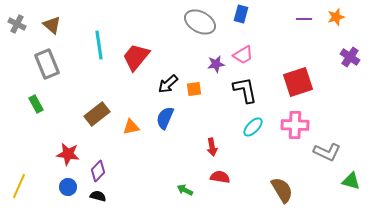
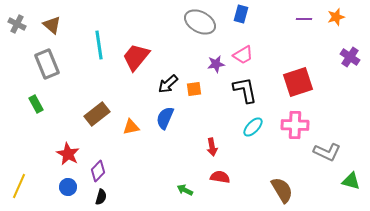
red star: rotated 20 degrees clockwise
black semicircle: moved 3 px right, 1 px down; rotated 91 degrees clockwise
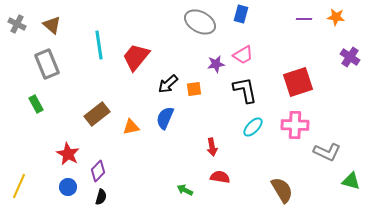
orange star: rotated 24 degrees clockwise
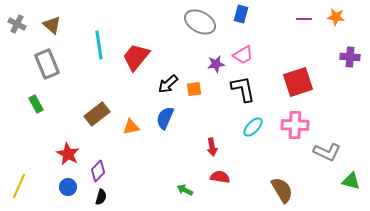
purple cross: rotated 30 degrees counterclockwise
black L-shape: moved 2 px left, 1 px up
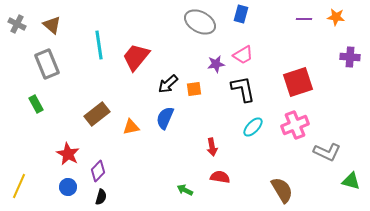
pink cross: rotated 24 degrees counterclockwise
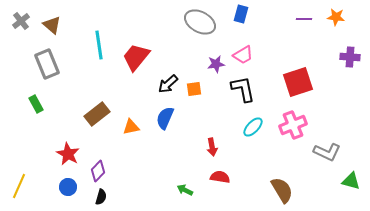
gray cross: moved 4 px right, 3 px up; rotated 24 degrees clockwise
pink cross: moved 2 px left
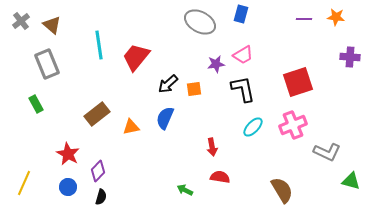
yellow line: moved 5 px right, 3 px up
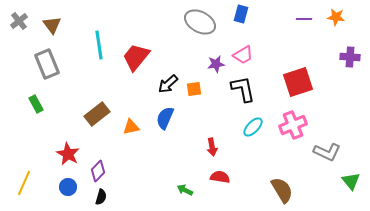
gray cross: moved 2 px left
brown triangle: rotated 12 degrees clockwise
green triangle: rotated 36 degrees clockwise
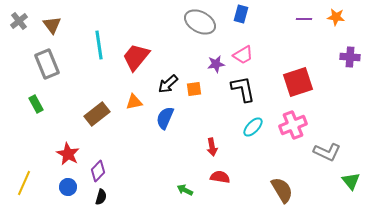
orange triangle: moved 3 px right, 25 px up
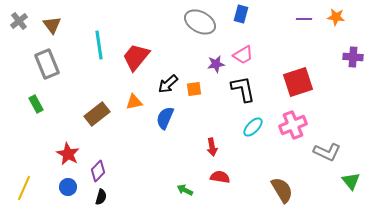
purple cross: moved 3 px right
yellow line: moved 5 px down
